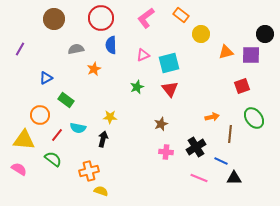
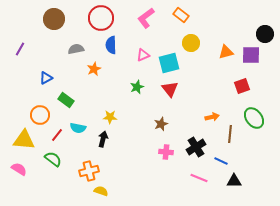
yellow circle: moved 10 px left, 9 px down
black triangle: moved 3 px down
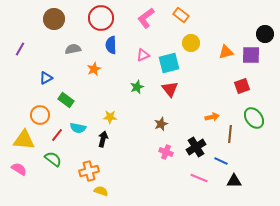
gray semicircle: moved 3 px left
pink cross: rotated 16 degrees clockwise
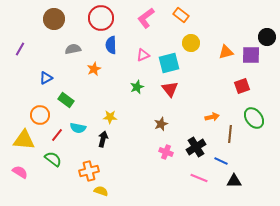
black circle: moved 2 px right, 3 px down
pink semicircle: moved 1 px right, 3 px down
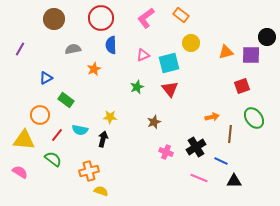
brown star: moved 7 px left, 2 px up
cyan semicircle: moved 2 px right, 2 px down
